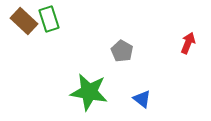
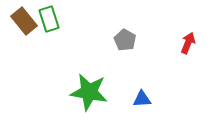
brown rectangle: rotated 8 degrees clockwise
gray pentagon: moved 3 px right, 11 px up
blue triangle: rotated 42 degrees counterclockwise
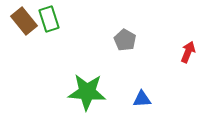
red arrow: moved 9 px down
green star: moved 2 px left; rotated 6 degrees counterclockwise
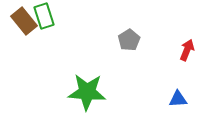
green rectangle: moved 5 px left, 3 px up
gray pentagon: moved 4 px right; rotated 10 degrees clockwise
red arrow: moved 1 px left, 2 px up
blue triangle: moved 36 px right
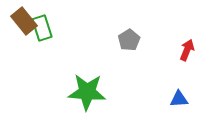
green rectangle: moved 2 px left, 12 px down
blue triangle: moved 1 px right
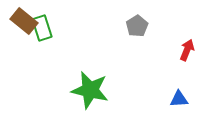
brown rectangle: rotated 12 degrees counterclockwise
gray pentagon: moved 8 px right, 14 px up
green star: moved 3 px right, 2 px up; rotated 9 degrees clockwise
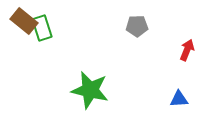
gray pentagon: rotated 30 degrees clockwise
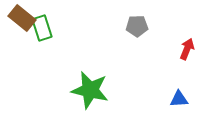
brown rectangle: moved 2 px left, 3 px up
red arrow: moved 1 px up
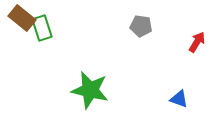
gray pentagon: moved 4 px right; rotated 10 degrees clockwise
red arrow: moved 10 px right, 7 px up; rotated 10 degrees clockwise
blue triangle: rotated 24 degrees clockwise
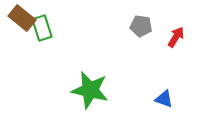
red arrow: moved 21 px left, 5 px up
blue triangle: moved 15 px left
